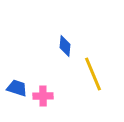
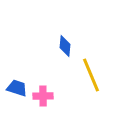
yellow line: moved 2 px left, 1 px down
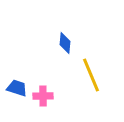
blue diamond: moved 3 px up
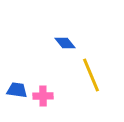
blue diamond: rotated 45 degrees counterclockwise
blue trapezoid: moved 2 px down; rotated 10 degrees counterclockwise
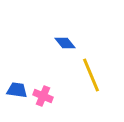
pink cross: rotated 24 degrees clockwise
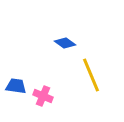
blue diamond: rotated 15 degrees counterclockwise
blue trapezoid: moved 1 px left, 4 px up
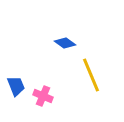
blue trapezoid: rotated 60 degrees clockwise
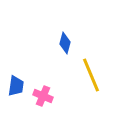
blue diamond: rotated 70 degrees clockwise
blue trapezoid: rotated 30 degrees clockwise
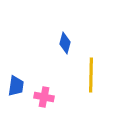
yellow line: rotated 24 degrees clockwise
pink cross: moved 1 px right, 1 px down; rotated 12 degrees counterclockwise
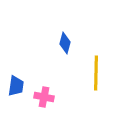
yellow line: moved 5 px right, 2 px up
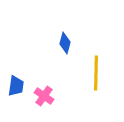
pink cross: moved 1 px up; rotated 24 degrees clockwise
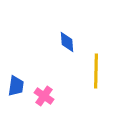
blue diamond: moved 2 px right, 1 px up; rotated 20 degrees counterclockwise
yellow line: moved 2 px up
